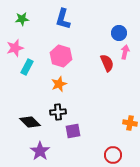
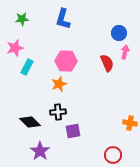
pink hexagon: moved 5 px right, 5 px down; rotated 15 degrees counterclockwise
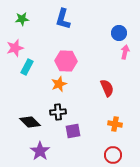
red semicircle: moved 25 px down
orange cross: moved 15 px left, 1 px down
